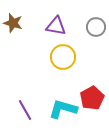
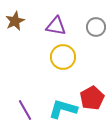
brown star: moved 2 px right, 2 px up; rotated 30 degrees clockwise
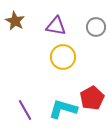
brown star: rotated 18 degrees counterclockwise
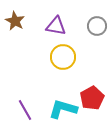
gray circle: moved 1 px right, 1 px up
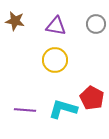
brown star: rotated 18 degrees counterclockwise
gray circle: moved 1 px left, 2 px up
yellow circle: moved 8 px left, 3 px down
red pentagon: rotated 15 degrees counterclockwise
purple line: rotated 55 degrees counterclockwise
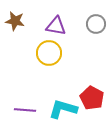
yellow circle: moved 6 px left, 7 px up
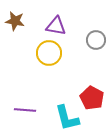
gray circle: moved 16 px down
cyan L-shape: moved 4 px right, 9 px down; rotated 120 degrees counterclockwise
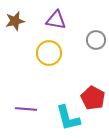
brown star: rotated 24 degrees counterclockwise
purple triangle: moved 6 px up
red pentagon: moved 1 px right
purple line: moved 1 px right, 1 px up
cyan L-shape: moved 1 px right
